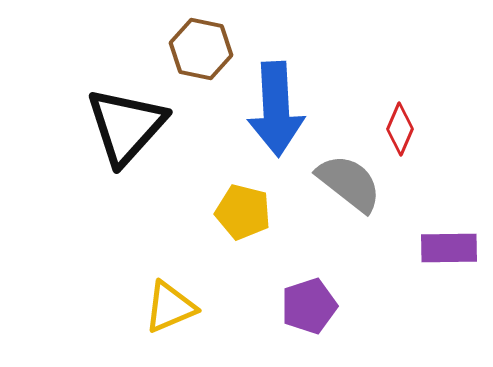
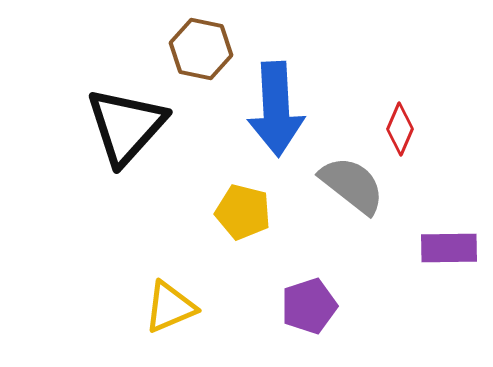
gray semicircle: moved 3 px right, 2 px down
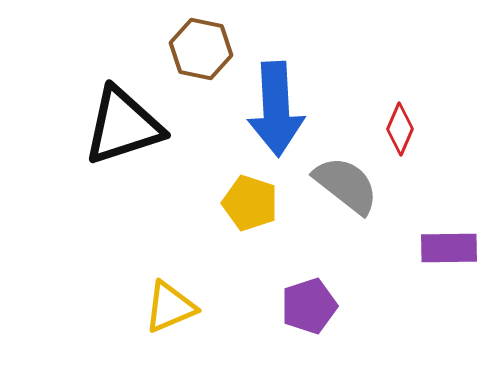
black triangle: moved 3 px left; rotated 30 degrees clockwise
gray semicircle: moved 6 px left
yellow pentagon: moved 7 px right, 9 px up; rotated 4 degrees clockwise
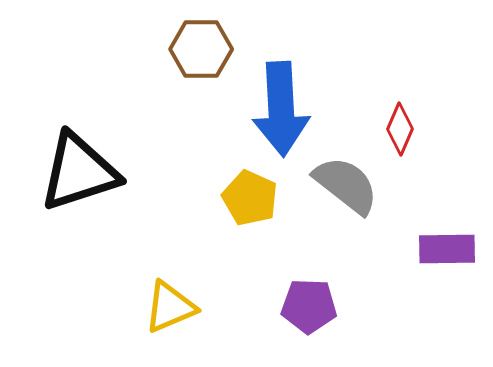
brown hexagon: rotated 12 degrees counterclockwise
blue arrow: moved 5 px right
black triangle: moved 44 px left, 46 px down
yellow pentagon: moved 5 px up; rotated 6 degrees clockwise
purple rectangle: moved 2 px left, 1 px down
purple pentagon: rotated 20 degrees clockwise
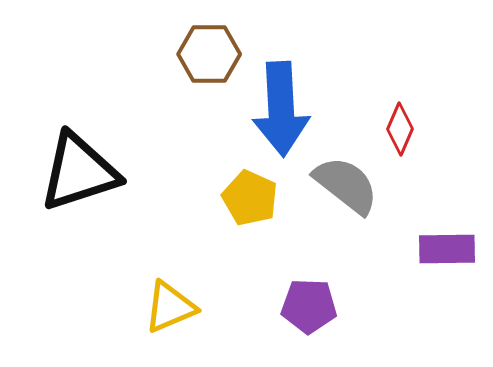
brown hexagon: moved 8 px right, 5 px down
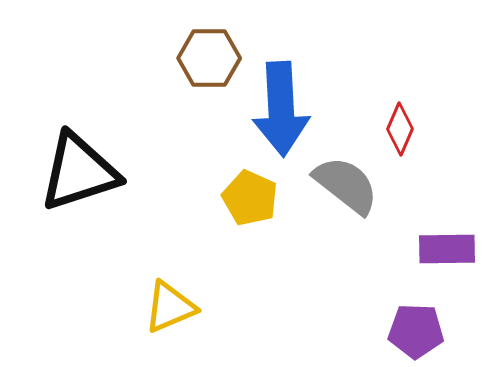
brown hexagon: moved 4 px down
purple pentagon: moved 107 px right, 25 px down
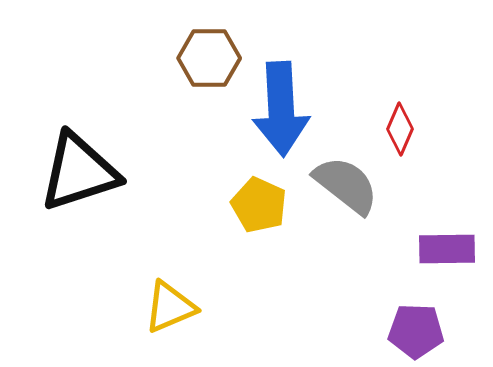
yellow pentagon: moved 9 px right, 7 px down
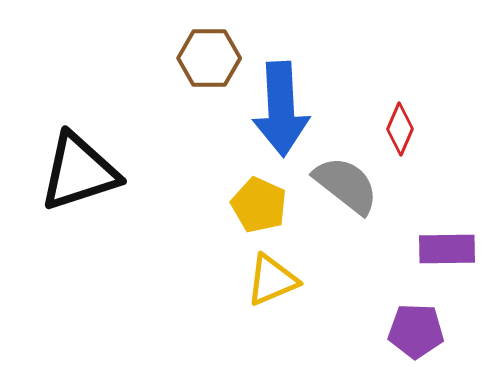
yellow triangle: moved 102 px right, 27 px up
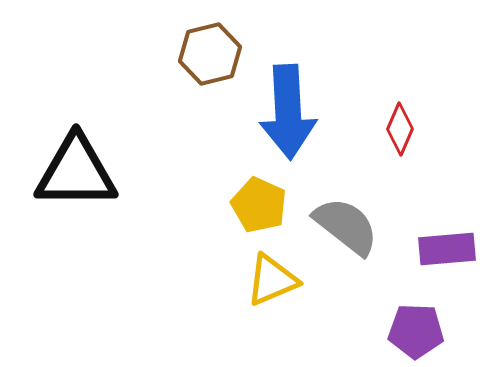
brown hexagon: moved 1 px right, 4 px up; rotated 14 degrees counterclockwise
blue arrow: moved 7 px right, 3 px down
black triangle: moved 3 px left; rotated 18 degrees clockwise
gray semicircle: moved 41 px down
purple rectangle: rotated 4 degrees counterclockwise
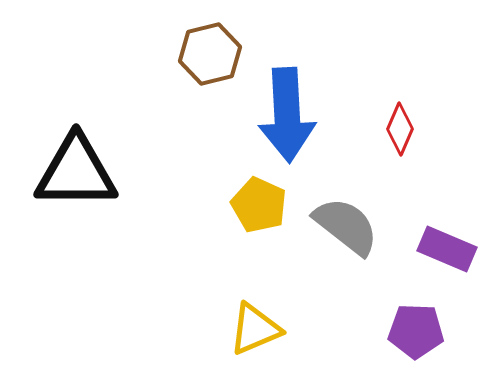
blue arrow: moved 1 px left, 3 px down
purple rectangle: rotated 28 degrees clockwise
yellow triangle: moved 17 px left, 49 px down
